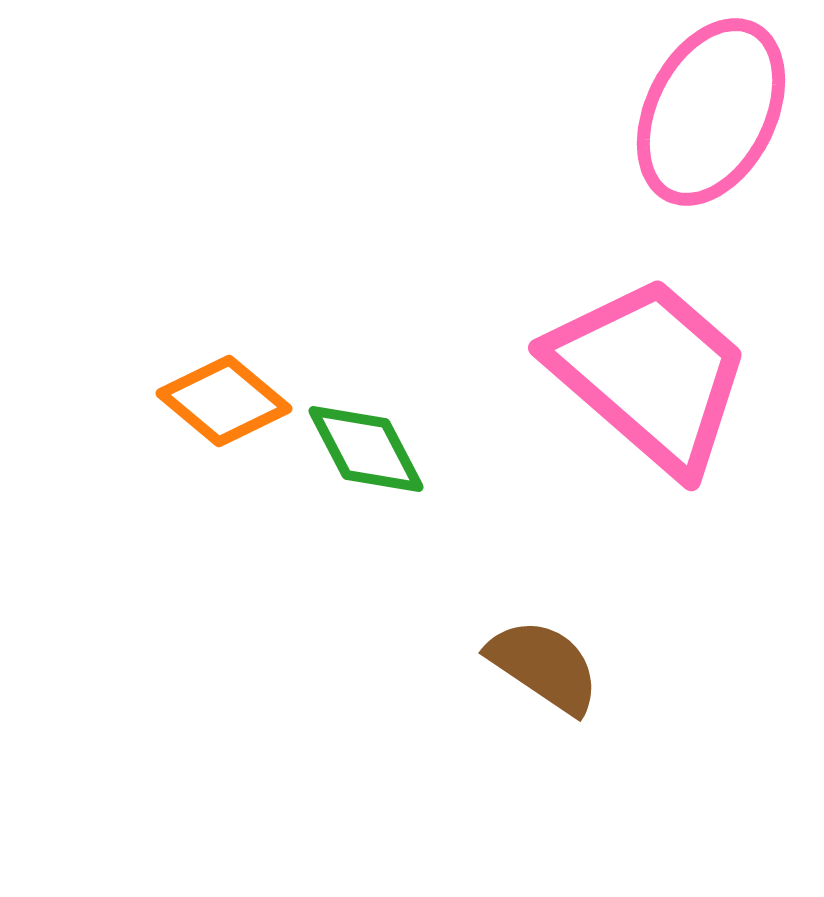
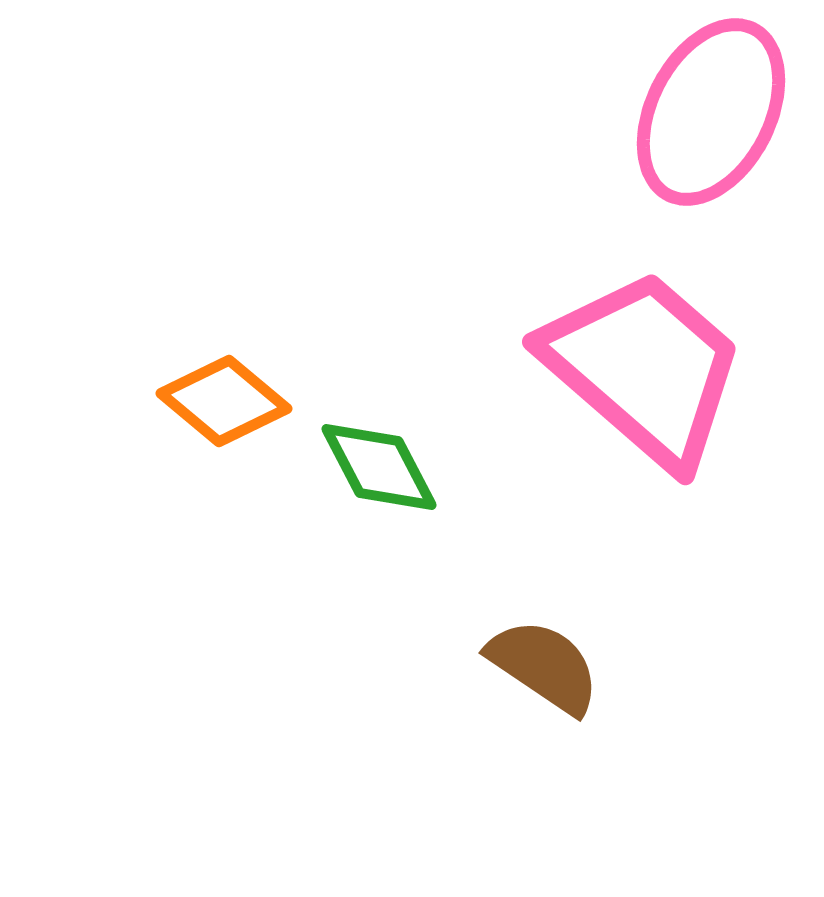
pink trapezoid: moved 6 px left, 6 px up
green diamond: moved 13 px right, 18 px down
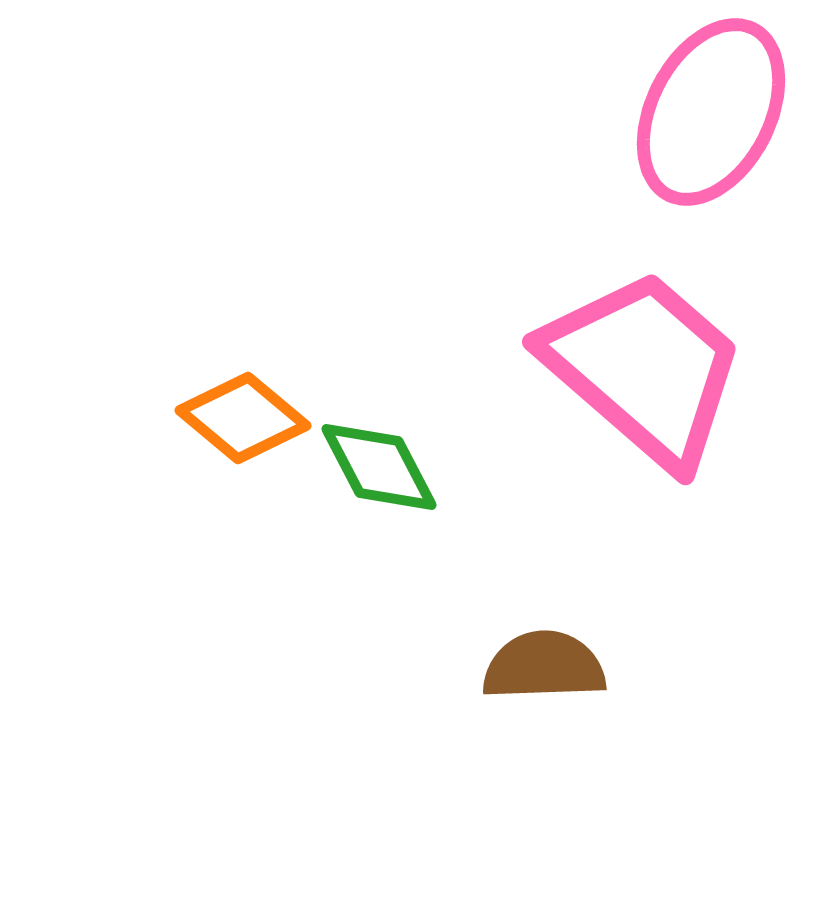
orange diamond: moved 19 px right, 17 px down
brown semicircle: rotated 36 degrees counterclockwise
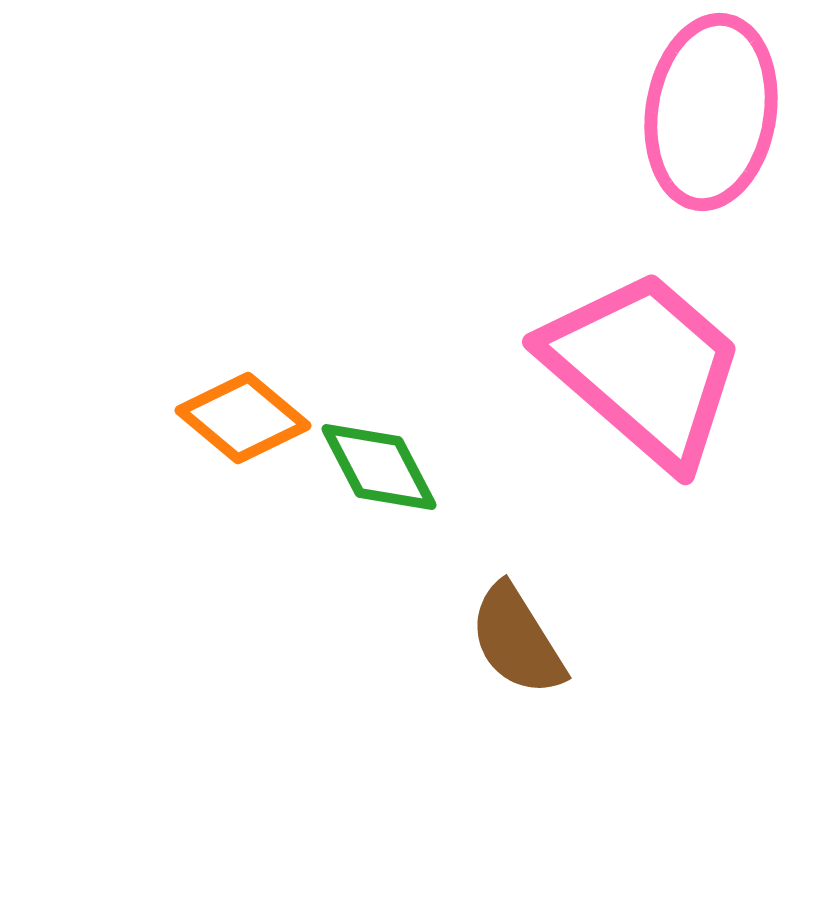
pink ellipse: rotated 18 degrees counterclockwise
brown semicircle: moved 27 px left, 26 px up; rotated 120 degrees counterclockwise
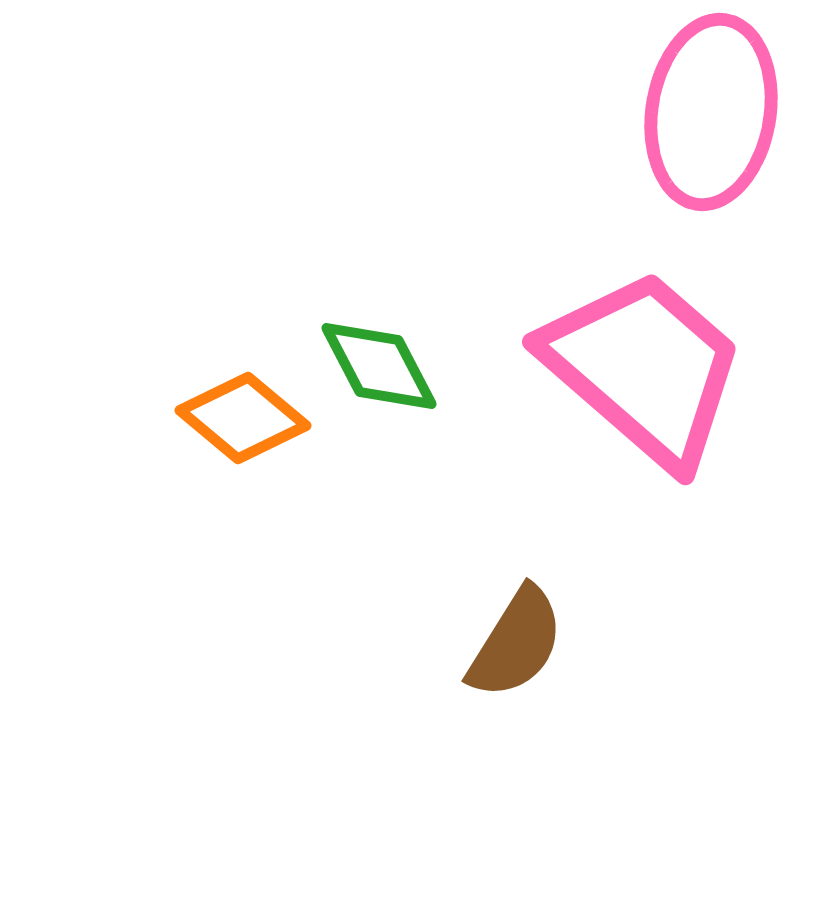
green diamond: moved 101 px up
brown semicircle: moved 1 px left, 3 px down; rotated 116 degrees counterclockwise
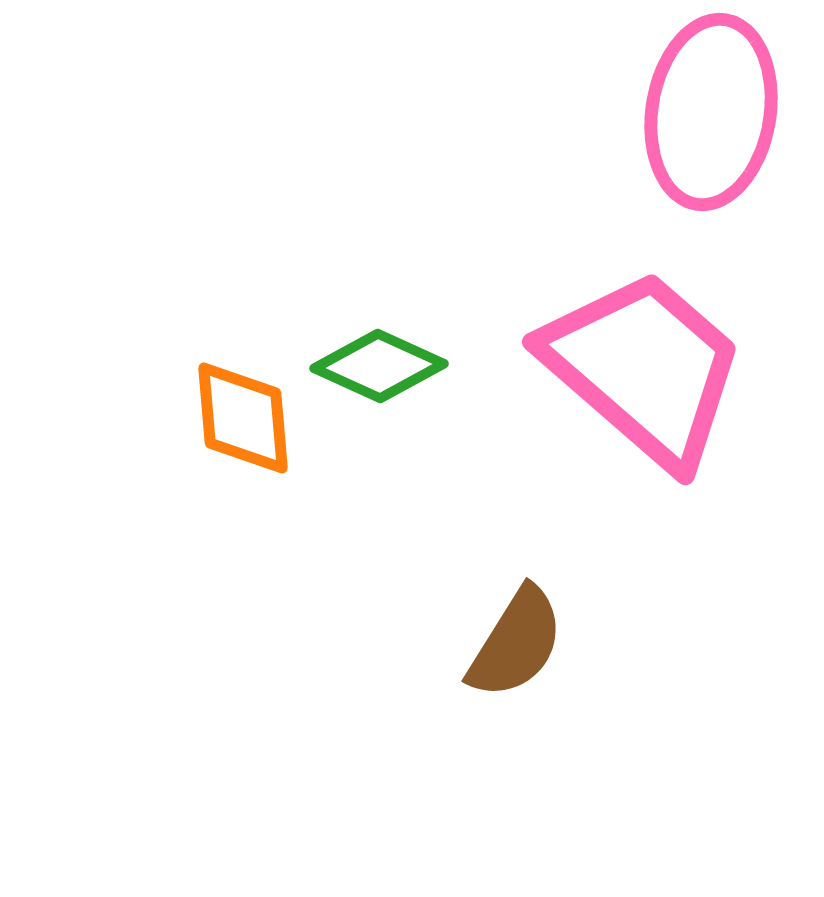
green diamond: rotated 38 degrees counterclockwise
orange diamond: rotated 45 degrees clockwise
